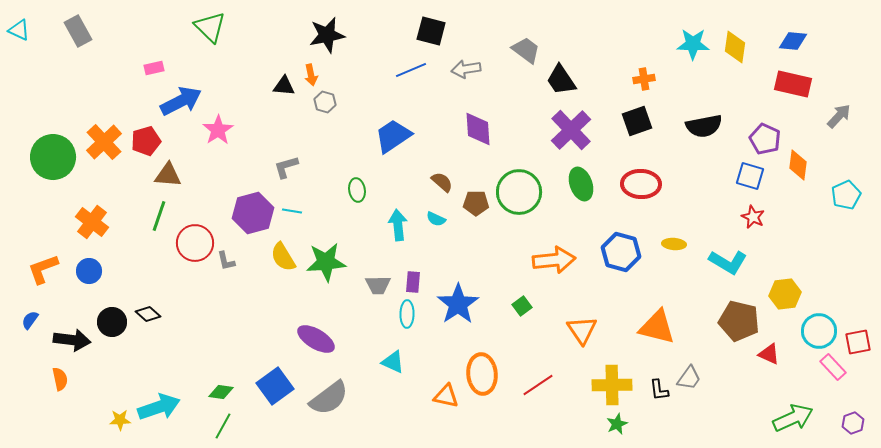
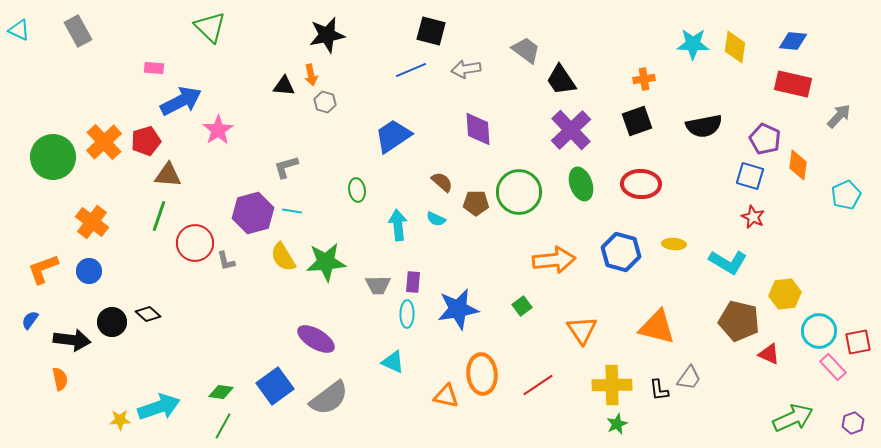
pink rectangle at (154, 68): rotated 18 degrees clockwise
blue star at (458, 304): moved 5 px down; rotated 24 degrees clockwise
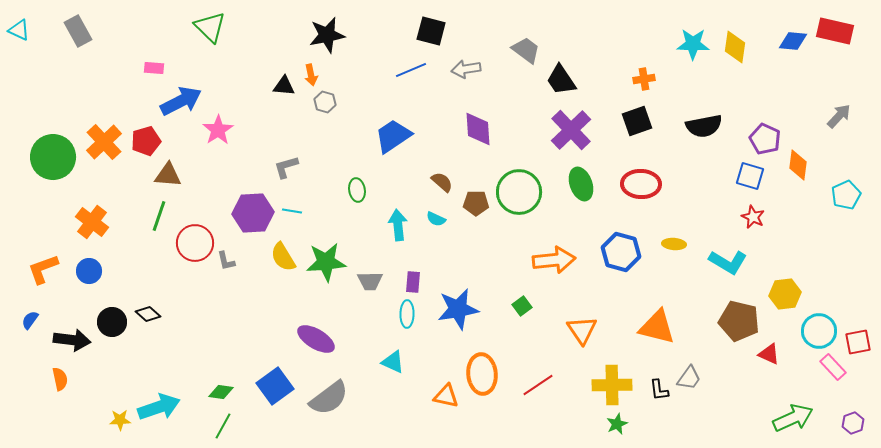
red rectangle at (793, 84): moved 42 px right, 53 px up
purple hexagon at (253, 213): rotated 12 degrees clockwise
gray trapezoid at (378, 285): moved 8 px left, 4 px up
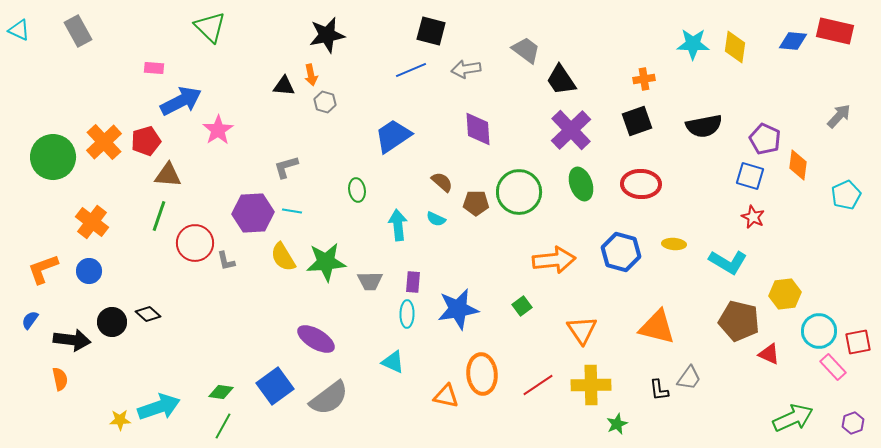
yellow cross at (612, 385): moved 21 px left
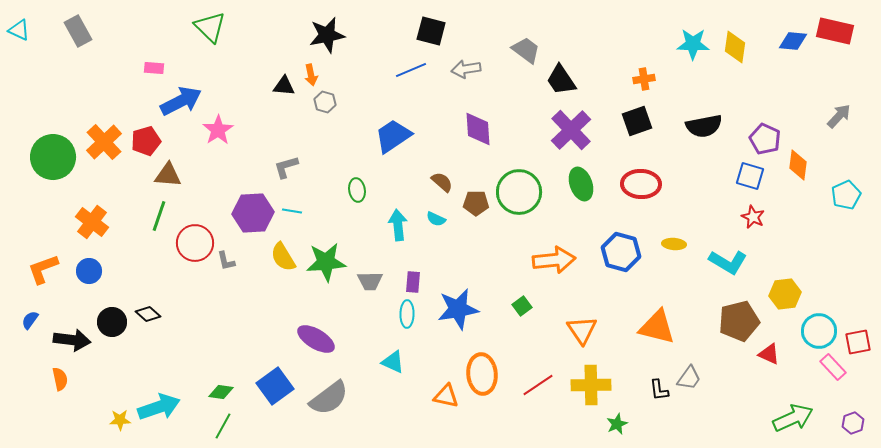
brown pentagon at (739, 321): rotated 27 degrees counterclockwise
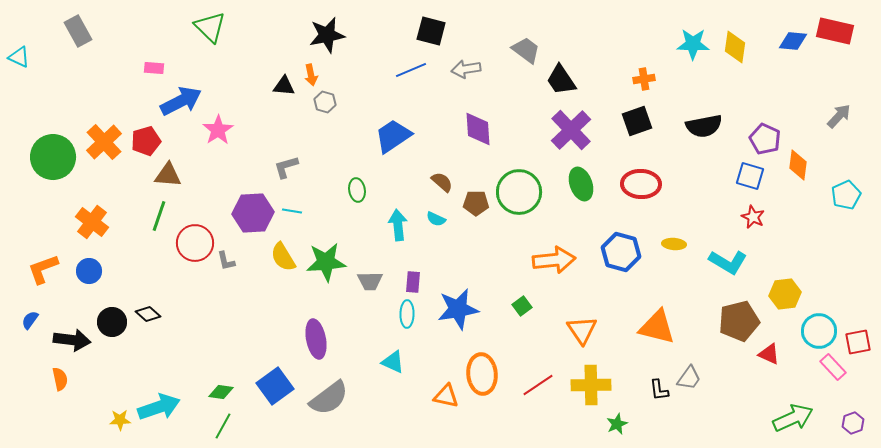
cyan triangle at (19, 30): moved 27 px down
purple ellipse at (316, 339): rotated 48 degrees clockwise
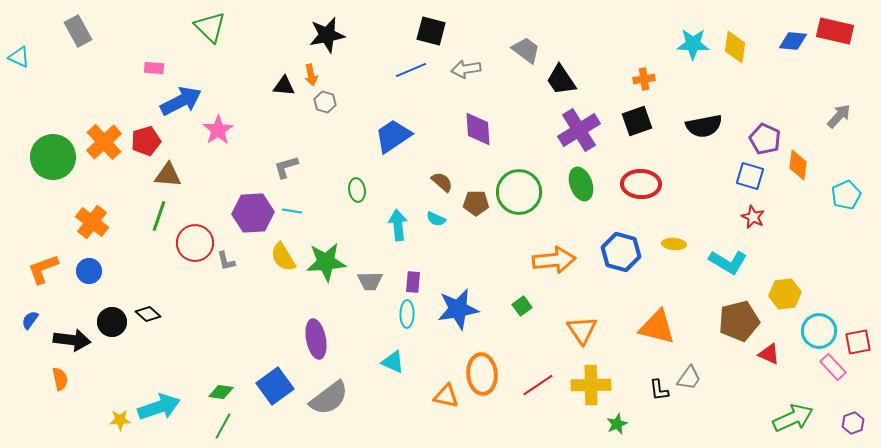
purple cross at (571, 130): moved 8 px right; rotated 12 degrees clockwise
